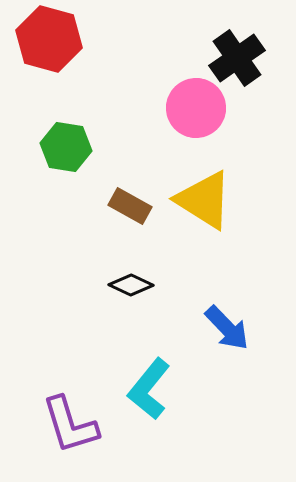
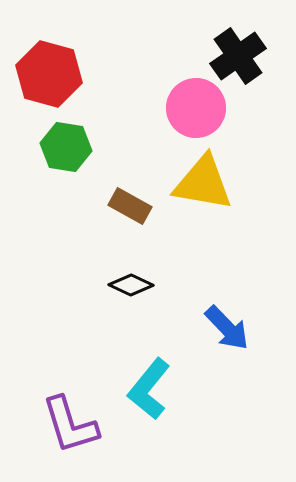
red hexagon: moved 35 px down
black cross: moved 1 px right, 2 px up
yellow triangle: moved 1 px left, 17 px up; rotated 22 degrees counterclockwise
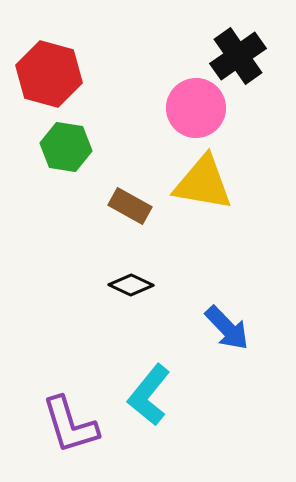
cyan L-shape: moved 6 px down
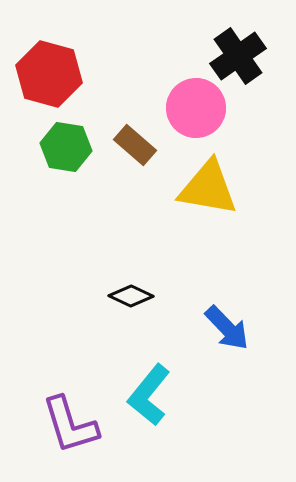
yellow triangle: moved 5 px right, 5 px down
brown rectangle: moved 5 px right, 61 px up; rotated 12 degrees clockwise
black diamond: moved 11 px down
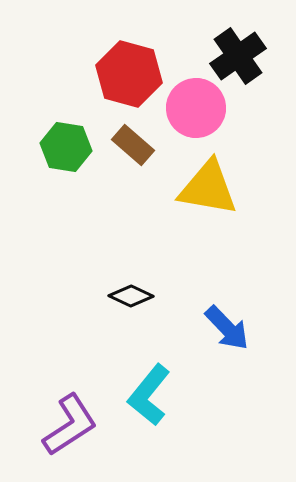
red hexagon: moved 80 px right
brown rectangle: moved 2 px left
purple L-shape: rotated 106 degrees counterclockwise
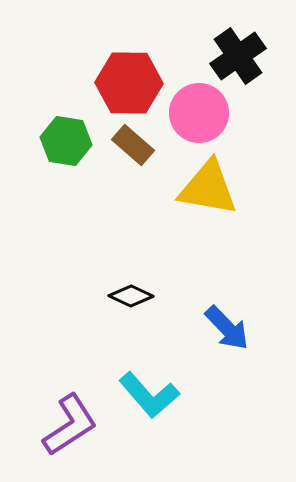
red hexagon: moved 9 px down; rotated 14 degrees counterclockwise
pink circle: moved 3 px right, 5 px down
green hexagon: moved 6 px up
cyan L-shape: rotated 80 degrees counterclockwise
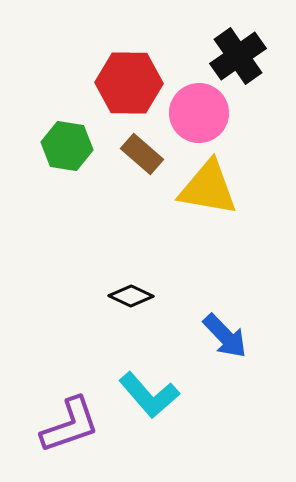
green hexagon: moved 1 px right, 5 px down
brown rectangle: moved 9 px right, 9 px down
blue arrow: moved 2 px left, 8 px down
purple L-shape: rotated 14 degrees clockwise
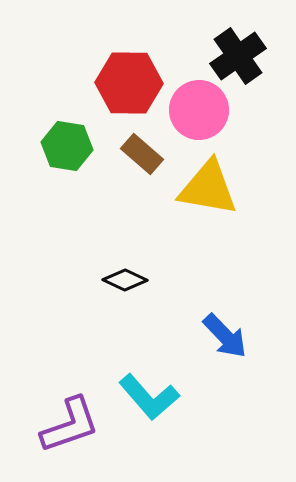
pink circle: moved 3 px up
black diamond: moved 6 px left, 16 px up
cyan L-shape: moved 2 px down
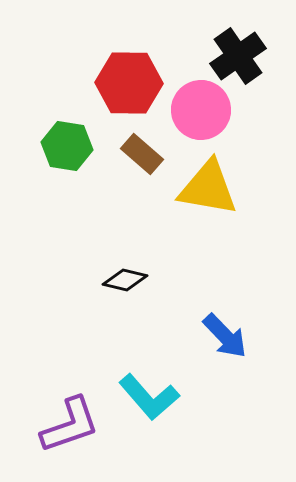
pink circle: moved 2 px right
black diamond: rotated 12 degrees counterclockwise
